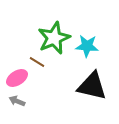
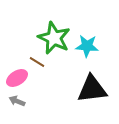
green star: rotated 24 degrees counterclockwise
black triangle: moved 3 px down; rotated 20 degrees counterclockwise
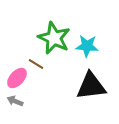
brown line: moved 1 px left, 2 px down
pink ellipse: rotated 15 degrees counterclockwise
black triangle: moved 1 px left, 3 px up
gray arrow: moved 2 px left
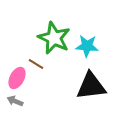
pink ellipse: rotated 15 degrees counterclockwise
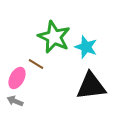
green star: moved 1 px up
cyan star: moved 1 px left, 1 px down; rotated 15 degrees clockwise
